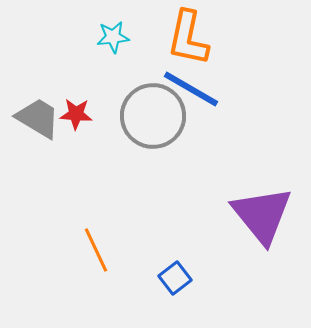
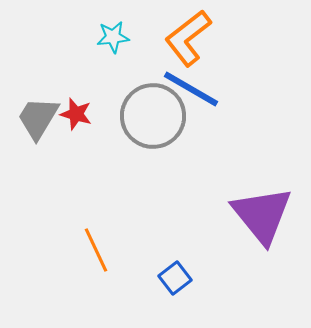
orange L-shape: rotated 40 degrees clockwise
red star: rotated 12 degrees clockwise
gray trapezoid: rotated 90 degrees counterclockwise
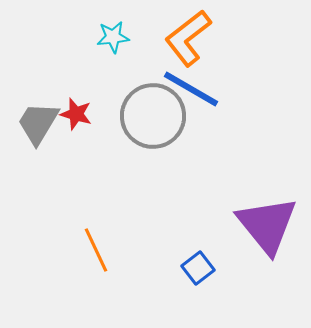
gray trapezoid: moved 5 px down
purple triangle: moved 5 px right, 10 px down
blue square: moved 23 px right, 10 px up
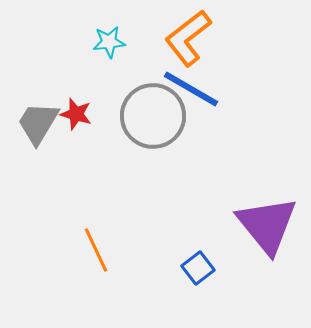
cyan star: moved 4 px left, 5 px down
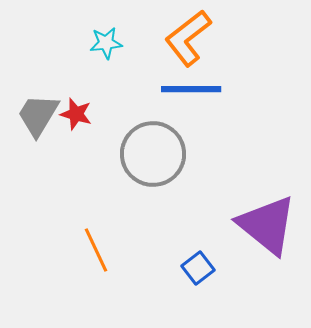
cyan star: moved 3 px left, 1 px down
blue line: rotated 30 degrees counterclockwise
gray circle: moved 38 px down
gray trapezoid: moved 8 px up
purple triangle: rotated 12 degrees counterclockwise
